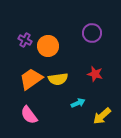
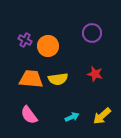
orange trapezoid: rotated 40 degrees clockwise
cyan arrow: moved 6 px left, 14 px down
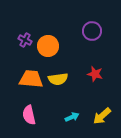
purple circle: moved 2 px up
pink semicircle: rotated 24 degrees clockwise
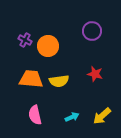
yellow semicircle: moved 1 px right, 2 px down
pink semicircle: moved 6 px right
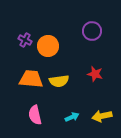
yellow arrow: rotated 30 degrees clockwise
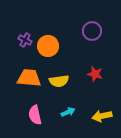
orange trapezoid: moved 2 px left, 1 px up
cyan arrow: moved 4 px left, 5 px up
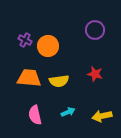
purple circle: moved 3 px right, 1 px up
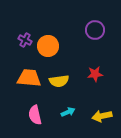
red star: rotated 21 degrees counterclockwise
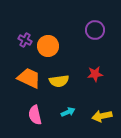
orange trapezoid: rotated 20 degrees clockwise
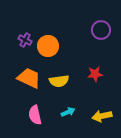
purple circle: moved 6 px right
